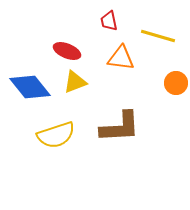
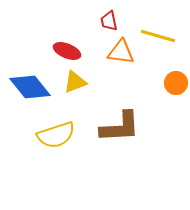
orange triangle: moved 6 px up
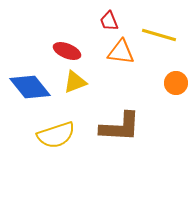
red trapezoid: rotated 10 degrees counterclockwise
yellow line: moved 1 px right, 1 px up
brown L-shape: rotated 6 degrees clockwise
